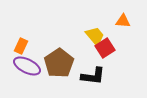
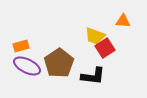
yellow trapezoid: rotated 150 degrees clockwise
orange rectangle: rotated 49 degrees clockwise
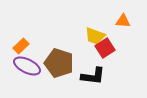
orange rectangle: rotated 28 degrees counterclockwise
brown pentagon: rotated 20 degrees counterclockwise
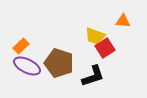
black L-shape: rotated 25 degrees counterclockwise
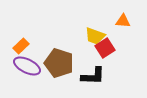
black L-shape: rotated 20 degrees clockwise
